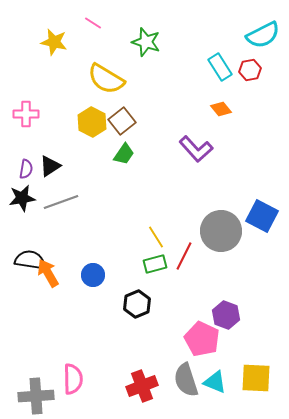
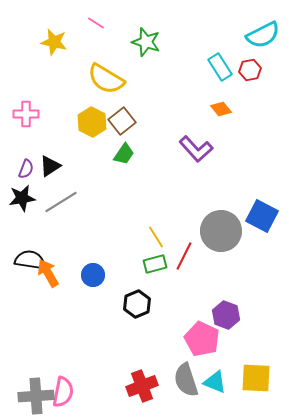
pink line: moved 3 px right
purple semicircle: rotated 12 degrees clockwise
gray line: rotated 12 degrees counterclockwise
pink semicircle: moved 10 px left, 13 px down; rotated 12 degrees clockwise
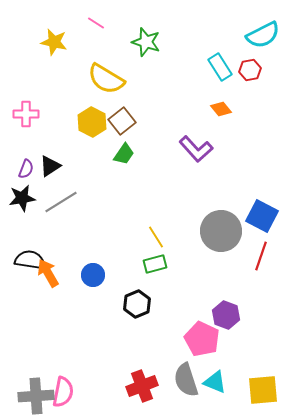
red line: moved 77 px right; rotated 8 degrees counterclockwise
yellow square: moved 7 px right, 12 px down; rotated 8 degrees counterclockwise
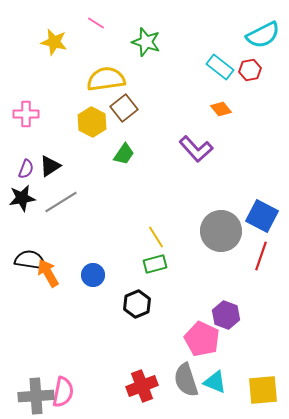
cyan rectangle: rotated 20 degrees counterclockwise
yellow semicircle: rotated 141 degrees clockwise
brown square: moved 2 px right, 13 px up
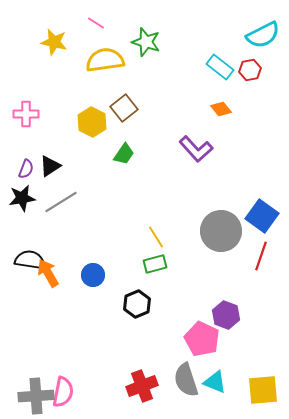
yellow semicircle: moved 1 px left, 19 px up
blue square: rotated 8 degrees clockwise
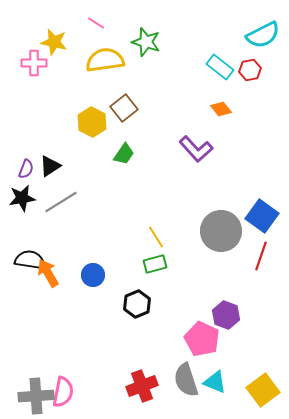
pink cross: moved 8 px right, 51 px up
yellow square: rotated 32 degrees counterclockwise
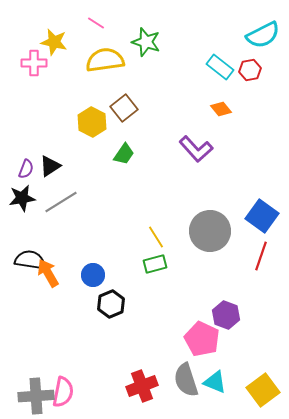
gray circle: moved 11 px left
black hexagon: moved 26 px left
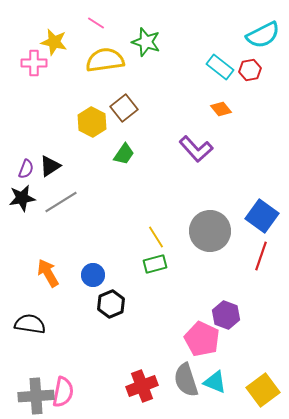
black semicircle: moved 64 px down
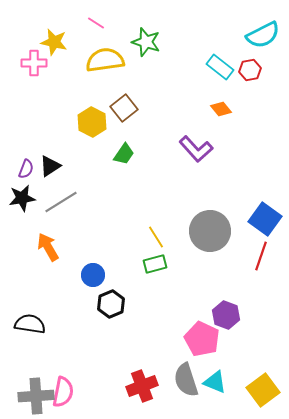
blue square: moved 3 px right, 3 px down
orange arrow: moved 26 px up
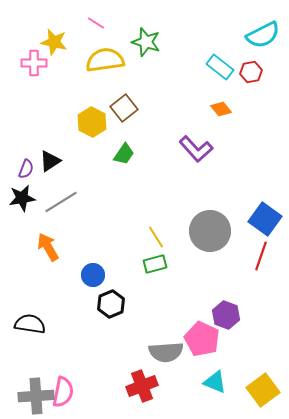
red hexagon: moved 1 px right, 2 px down
black triangle: moved 5 px up
gray semicircle: moved 20 px left, 28 px up; rotated 76 degrees counterclockwise
